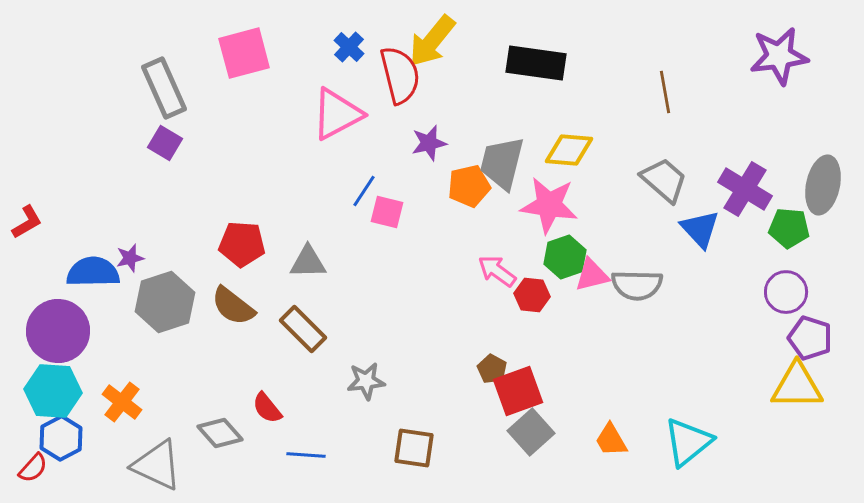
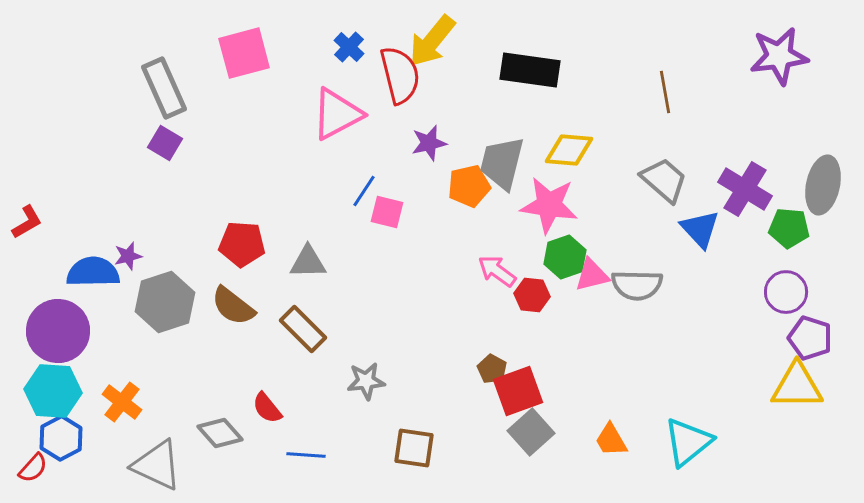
black rectangle at (536, 63): moved 6 px left, 7 px down
purple star at (130, 258): moved 2 px left, 2 px up
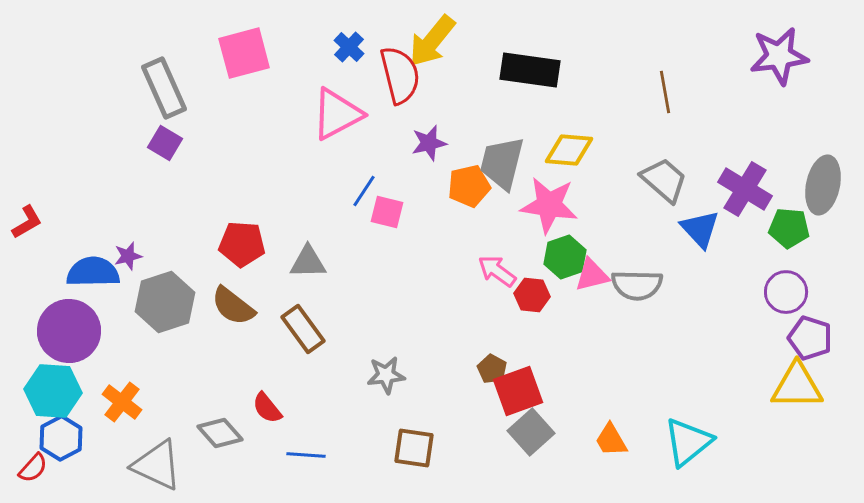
brown rectangle at (303, 329): rotated 9 degrees clockwise
purple circle at (58, 331): moved 11 px right
gray star at (366, 381): moved 20 px right, 6 px up
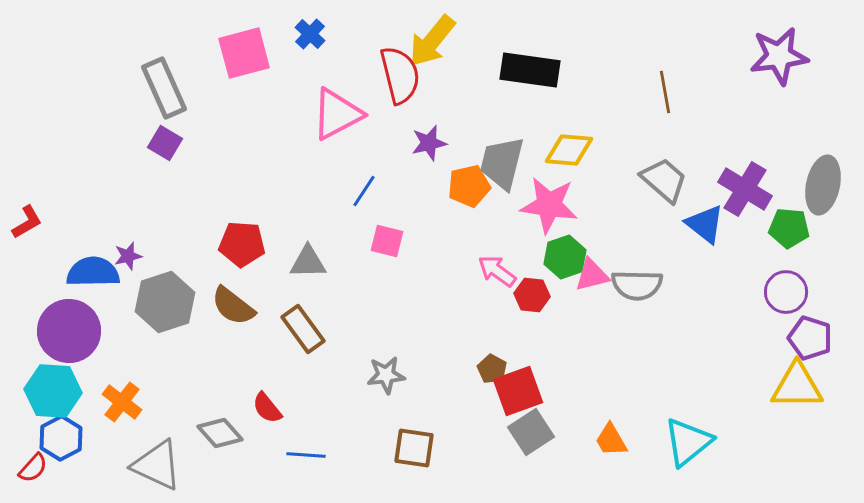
blue cross at (349, 47): moved 39 px left, 13 px up
pink square at (387, 212): moved 29 px down
blue triangle at (700, 229): moved 5 px right, 5 px up; rotated 9 degrees counterclockwise
gray square at (531, 432): rotated 9 degrees clockwise
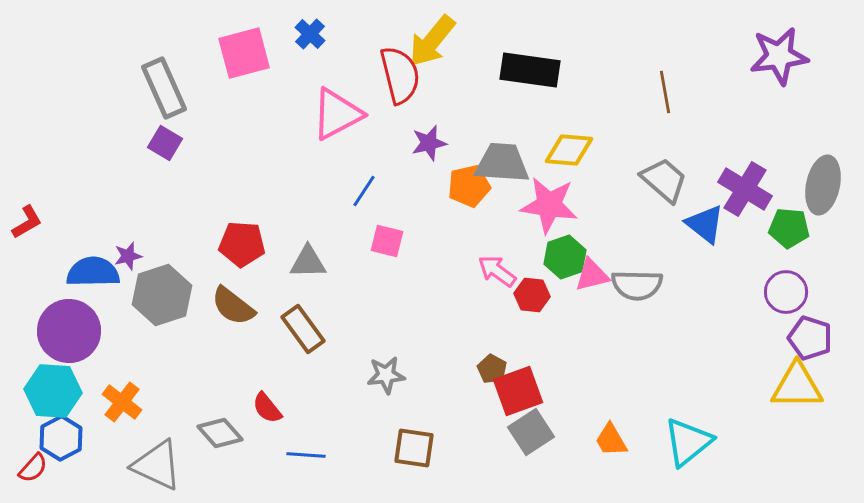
gray trapezoid at (502, 163): rotated 80 degrees clockwise
gray hexagon at (165, 302): moved 3 px left, 7 px up
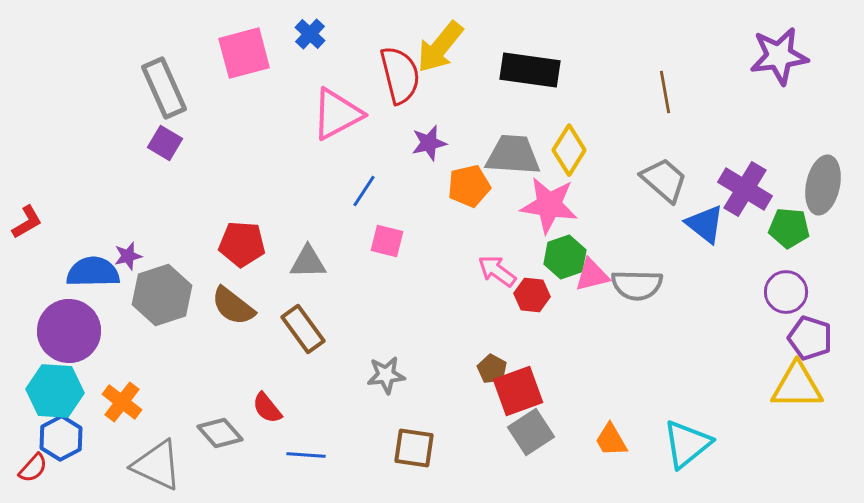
yellow arrow at (432, 41): moved 8 px right, 6 px down
yellow diamond at (569, 150): rotated 63 degrees counterclockwise
gray trapezoid at (502, 163): moved 11 px right, 8 px up
cyan hexagon at (53, 391): moved 2 px right
cyan triangle at (688, 442): moved 1 px left, 2 px down
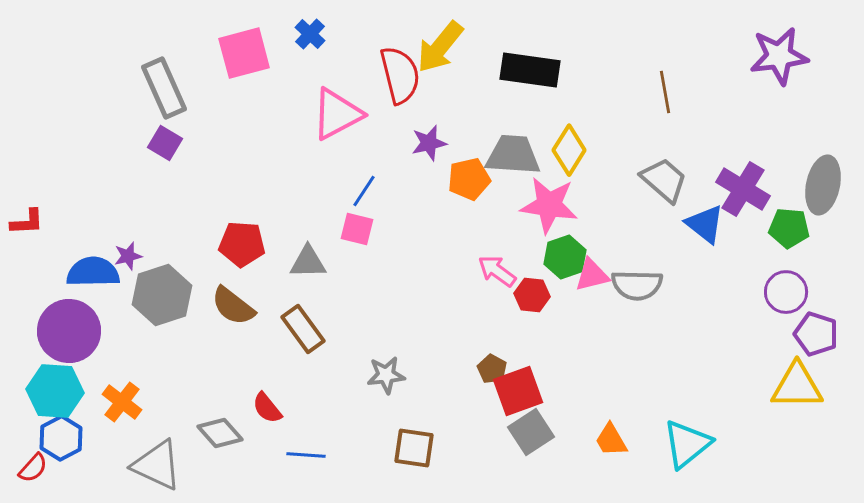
orange pentagon at (469, 186): moved 7 px up
purple cross at (745, 189): moved 2 px left
red L-shape at (27, 222): rotated 27 degrees clockwise
pink square at (387, 241): moved 30 px left, 12 px up
purple pentagon at (810, 338): moved 6 px right, 4 px up
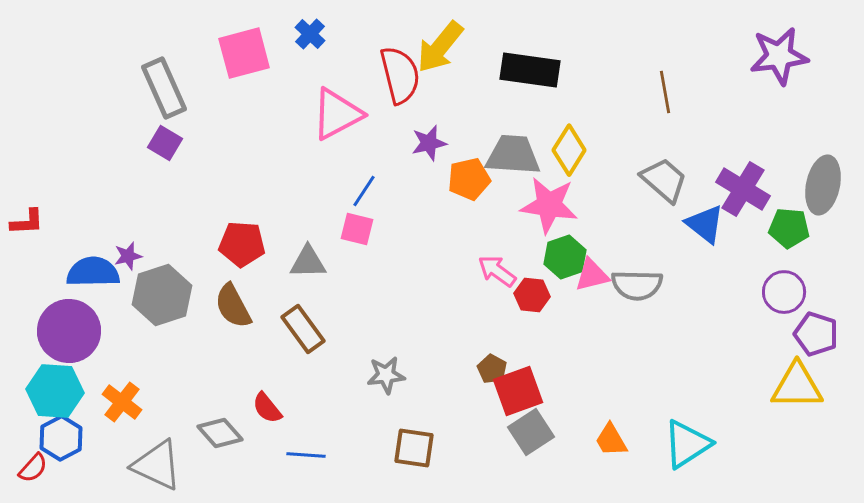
purple circle at (786, 292): moved 2 px left
brown semicircle at (233, 306): rotated 24 degrees clockwise
cyan triangle at (687, 444): rotated 6 degrees clockwise
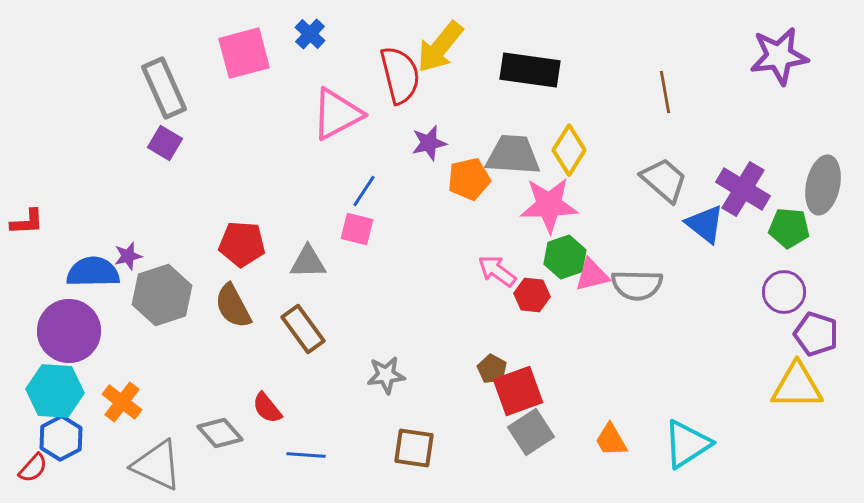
pink star at (549, 205): rotated 10 degrees counterclockwise
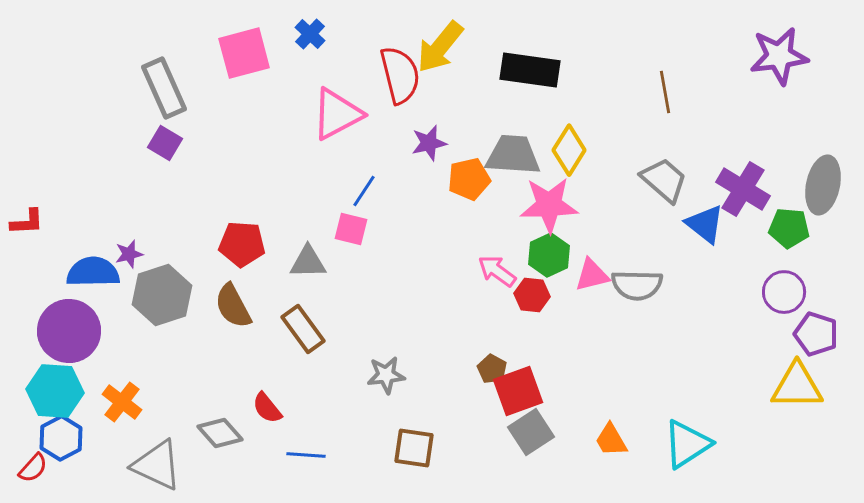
pink square at (357, 229): moved 6 px left
purple star at (128, 256): moved 1 px right, 2 px up
green hexagon at (565, 257): moved 16 px left, 2 px up; rotated 6 degrees counterclockwise
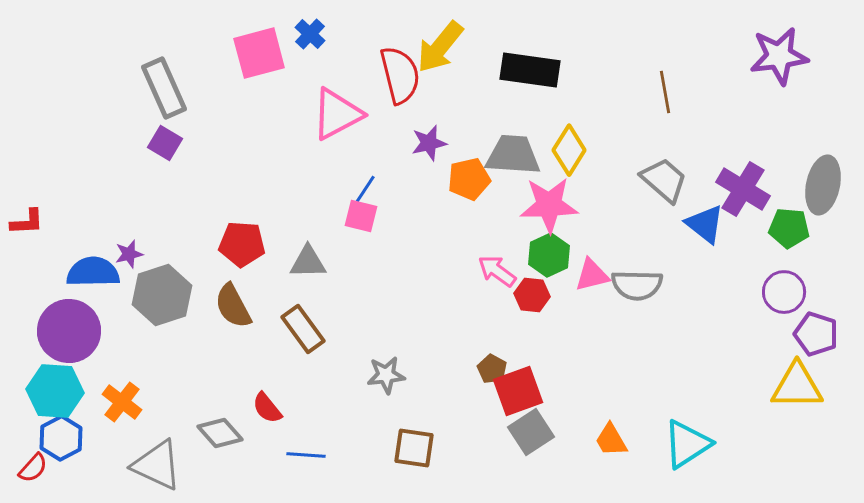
pink square at (244, 53): moved 15 px right
pink square at (351, 229): moved 10 px right, 13 px up
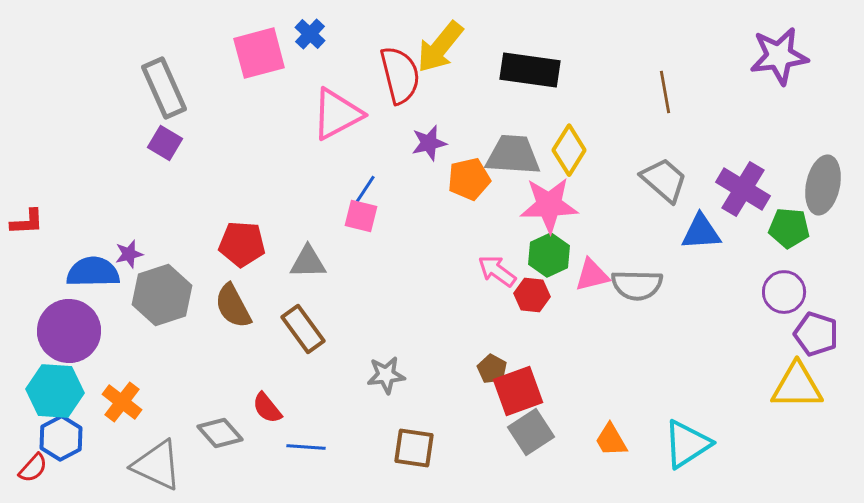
blue triangle at (705, 224): moved 4 px left, 8 px down; rotated 42 degrees counterclockwise
blue line at (306, 455): moved 8 px up
